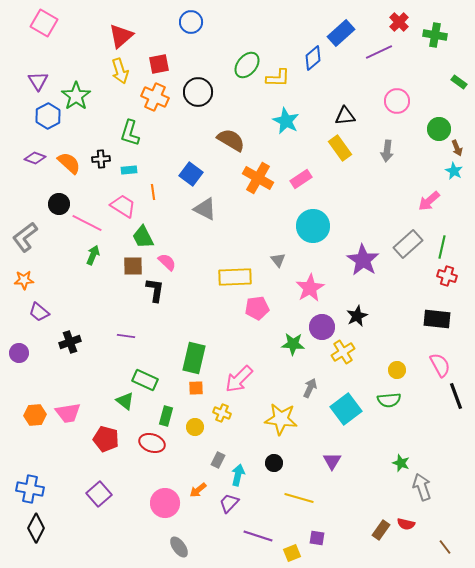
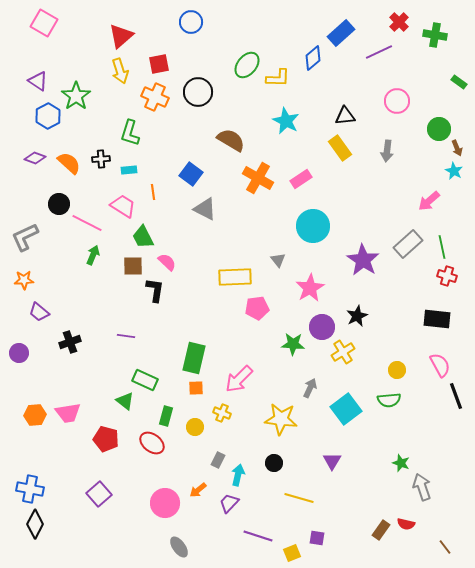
purple triangle at (38, 81): rotated 25 degrees counterclockwise
gray L-shape at (25, 237): rotated 12 degrees clockwise
green line at (442, 247): rotated 25 degrees counterclockwise
red ellipse at (152, 443): rotated 20 degrees clockwise
black diamond at (36, 528): moved 1 px left, 4 px up
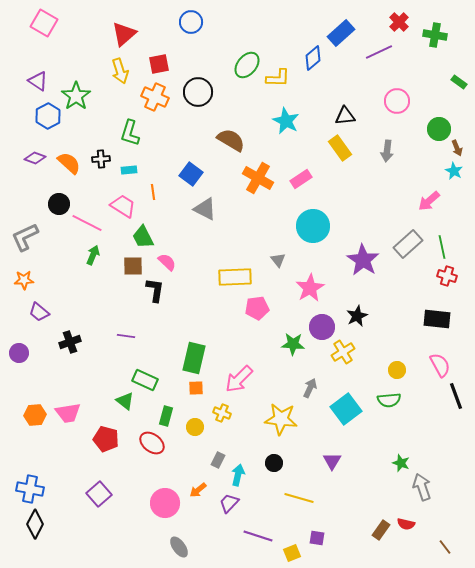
red triangle at (121, 36): moved 3 px right, 2 px up
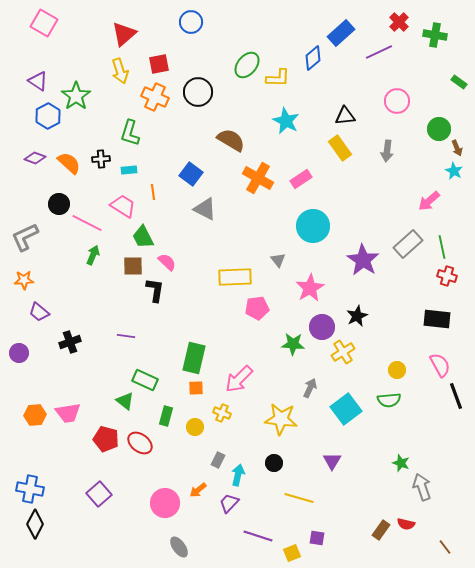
red ellipse at (152, 443): moved 12 px left
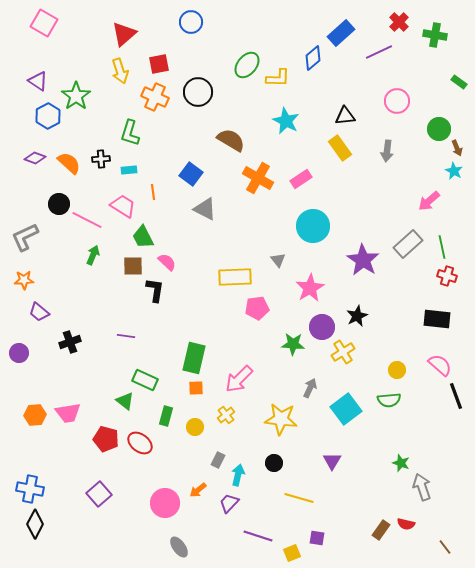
pink line at (87, 223): moved 3 px up
pink semicircle at (440, 365): rotated 20 degrees counterclockwise
yellow cross at (222, 413): moved 4 px right, 2 px down; rotated 30 degrees clockwise
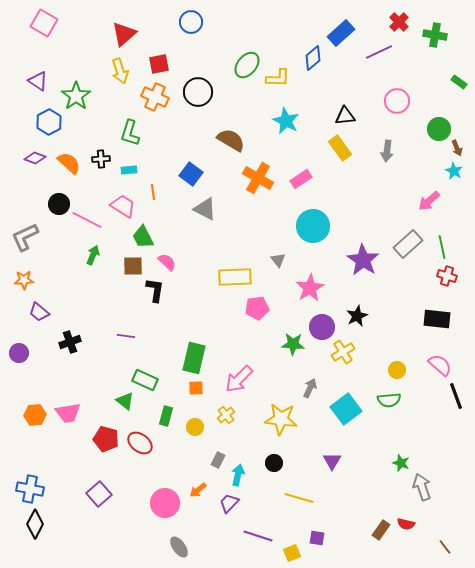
blue hexagon at (48, 116): moved 1 px right, 6 px down
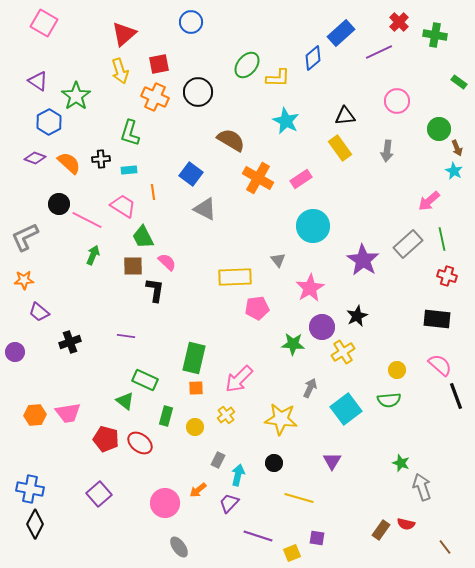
green line at (442, 247): moved 8 px up
purple circle at (19, 353): moved 4 px left, 1 px up
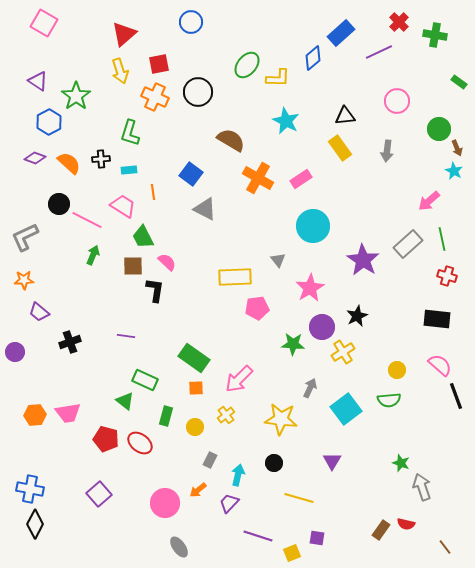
green rectangle at (194, 358): rotated 68 degrees counterclockwise
gray rectangle at (218, 460): moved 8 px left
